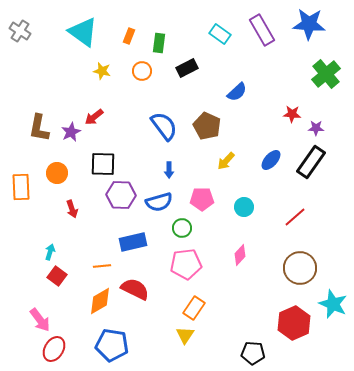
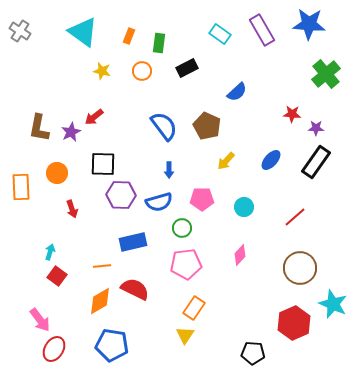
black rectangle at (311, 162): moved 5 px right
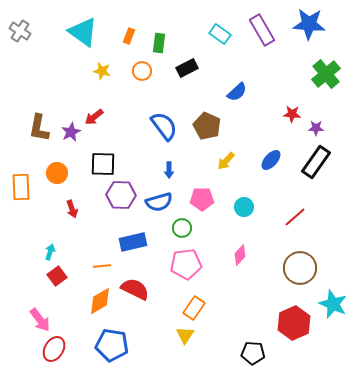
red square at (57, 276): rotated 18 degrees clockwise
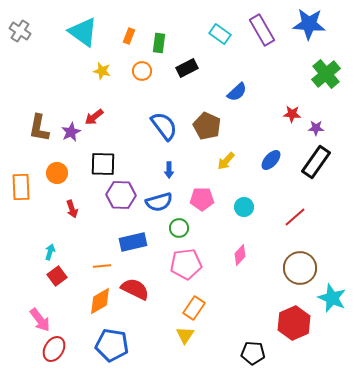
green circle at (182, 228): moved 3 px left
cyan star at (333, 304): moved 1 px left, 6 px up
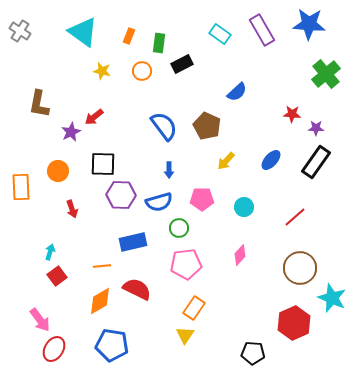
black rectangle at (187, 68): moved 5 px left, 4 px up
brown L-shape at (39, 128): moved 24 px up
orange circle at (57, 173): moved 1 px right, 2 px up
red semicircle at (135, 289): moved 2 px right
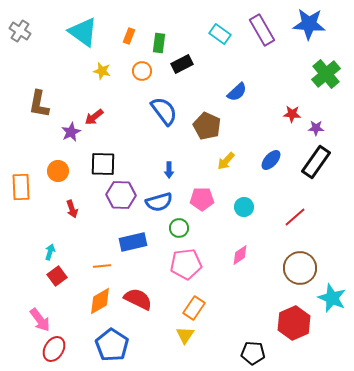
blue semicircle at (164, 126): moved 15 px up
pink diamond at (240, 255): rotated 15 degrees clockwise
red semicircle at (137, 289): moved 1 px right, 10 px down
blue pentagon at (112, 345): rotated 24 degrees clockwise
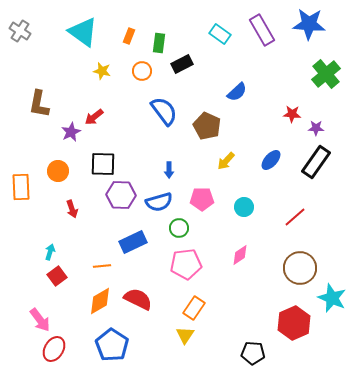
blue rectangle at (133, 242): rotated 12 degrees counterclockwise
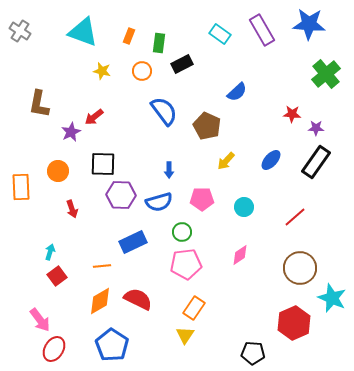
cyan triangle at (83, 32): rotated 16 degrees counterclockwise
green circle at (179, 228): moved 3 px right, 4 px down
